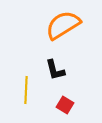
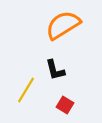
yellow line: rotated 28 degrees clockwise
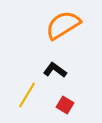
black L-shape: rotated 140 degrees clockwise
yellow line: moved 1 px right, 5 px down
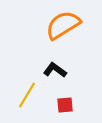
red square: rotated 36 degrees counterclockwise
